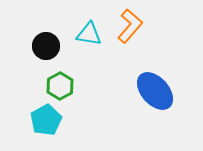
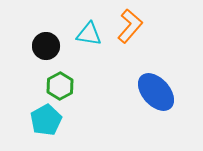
blue ellipse: moved 1 px right, 1 px down
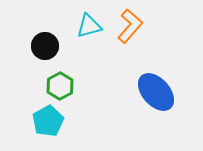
cyan triangle: moved 8 px up; rotated 24 degrees counterclockwise
black circle: moved 1 px left
cyan pentagon: moved 2 px right, 1 px down
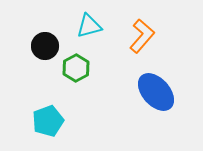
orange L-shape: moved 12 px right, 10 px down
green hexagon: moved 16 px right, 18 px up
cyan pentagon: rotated 8 degrees clockwise
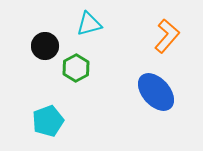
cyan triangle: moved 2 px up
orange L-shape: moved 25 px right
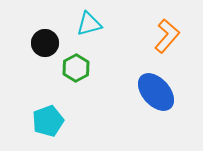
black circle: moved 3 px up
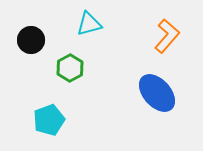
black circle: moved 14 px left, 3 px up
green hexagon: moved 6 px left
blue ellipse: moved 1 px right, 1 px down
cyan pentagon: moved 1 px right, 1 px up
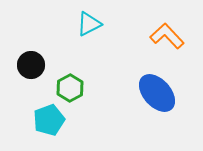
cyan triangle: rotated 12 degrees counterclockwise
orange L-shape: rotated 84 degrees counterclockwise
black circle: moved 25 px down
green hexagon: moved 20 px down
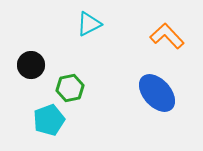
green hexagon: rotated 16 degrees clockwise
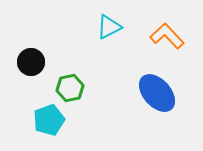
cyan triangle: moved 20 px right, 3 px down
black circle: moved 3 px up
